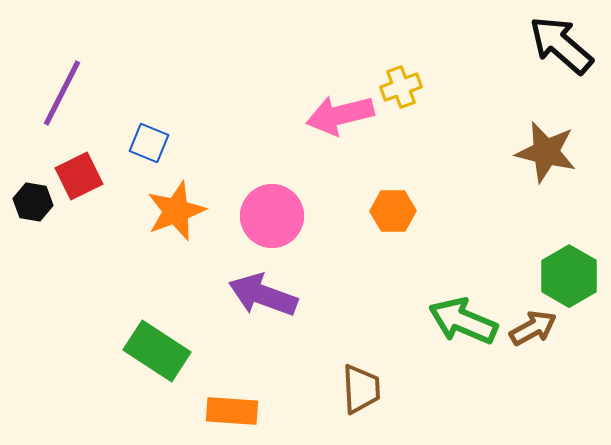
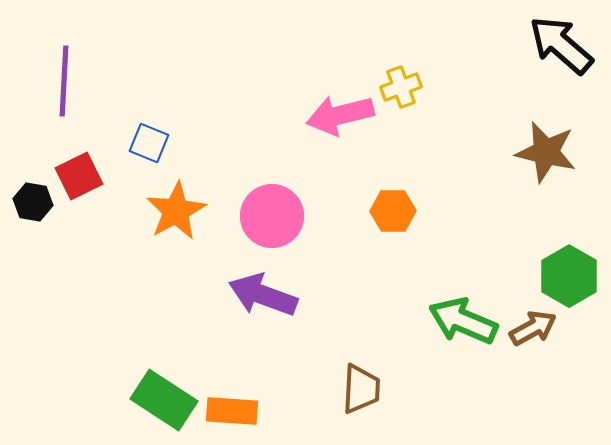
purple line: moved 2 px right, 12 px up; rotated 24 degrees counterclockwise
orange star: rotated 8 degrees counterclockwise
green rectangle: moved 7 px right, 49 px down
brown trapezoid: rotated 6 degrees clockwise
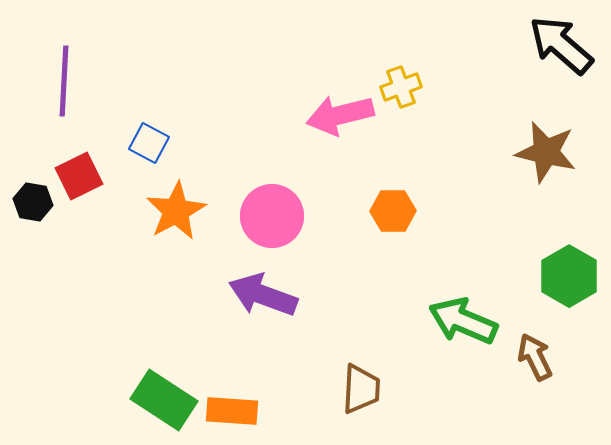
blue square: rotated 6 degrees clockwise
brown arrow: moved 2 px right, 29 px down; rotated 87 degrees counterclockwise
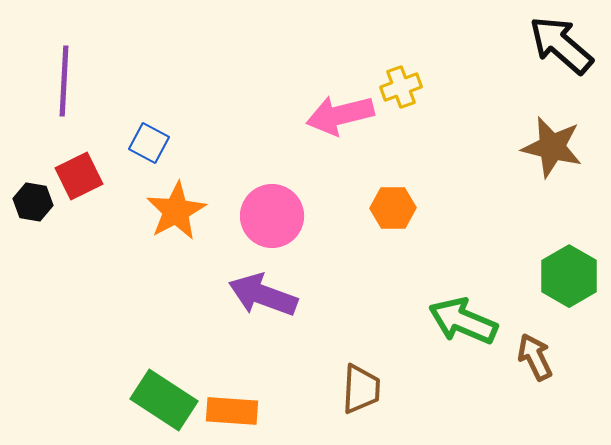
brown star: moved 6 px right, 5 px up
orange hexagon: moved 3 px up
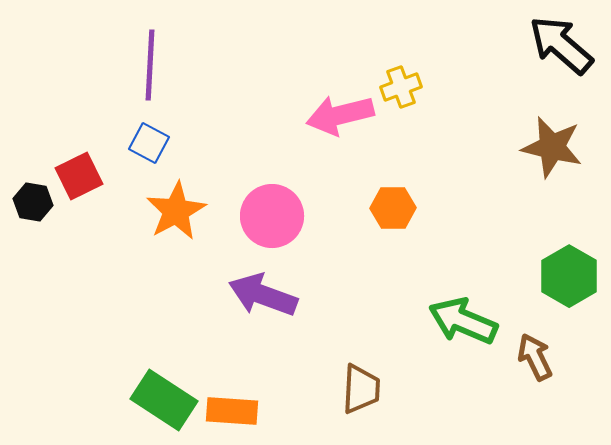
purple line: moved 86 px right, 16 px up
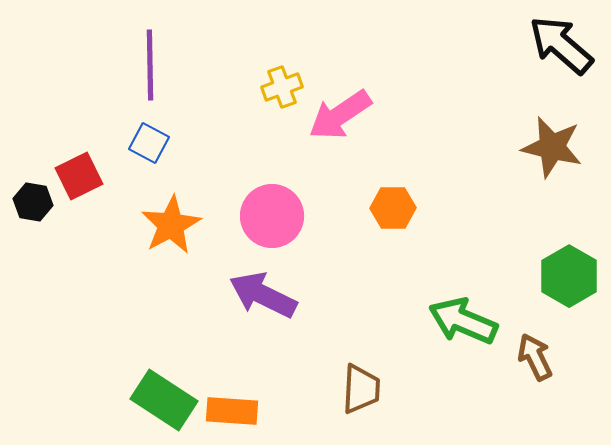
purple line: rotated 4 degrees counterclockwise
yellow cross: moved 119 px left
pink arrow: rotated 20 degrees counterclockwise
orange star: moved 5 px left, 14 px down
purple arrow: rotated 6 degrees clockwise
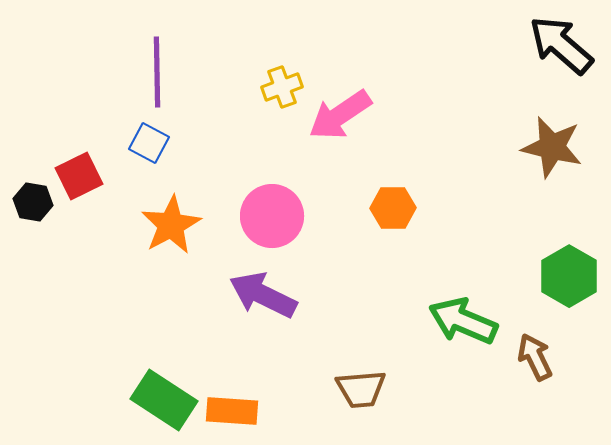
purple line: moved 7 px right, 7 px down
brown trapezoid: rotated 82 degrees clockwise
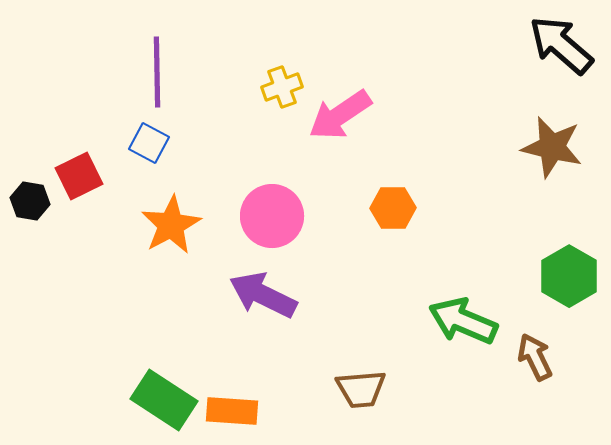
black hexagon: moved 3 px left, 1 px up
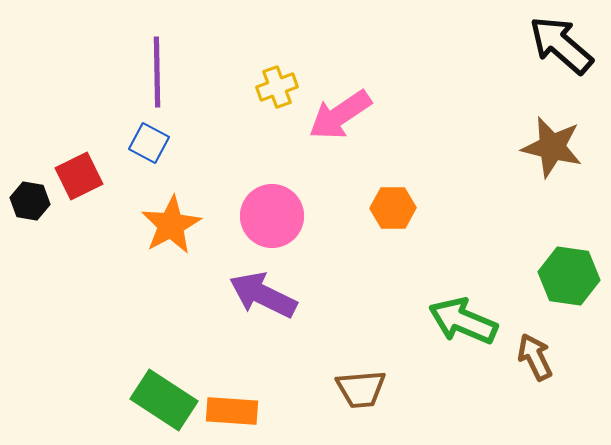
yellow cross: moved 5 px left
green hexagon: rotated 22 degrees counterclockwise
